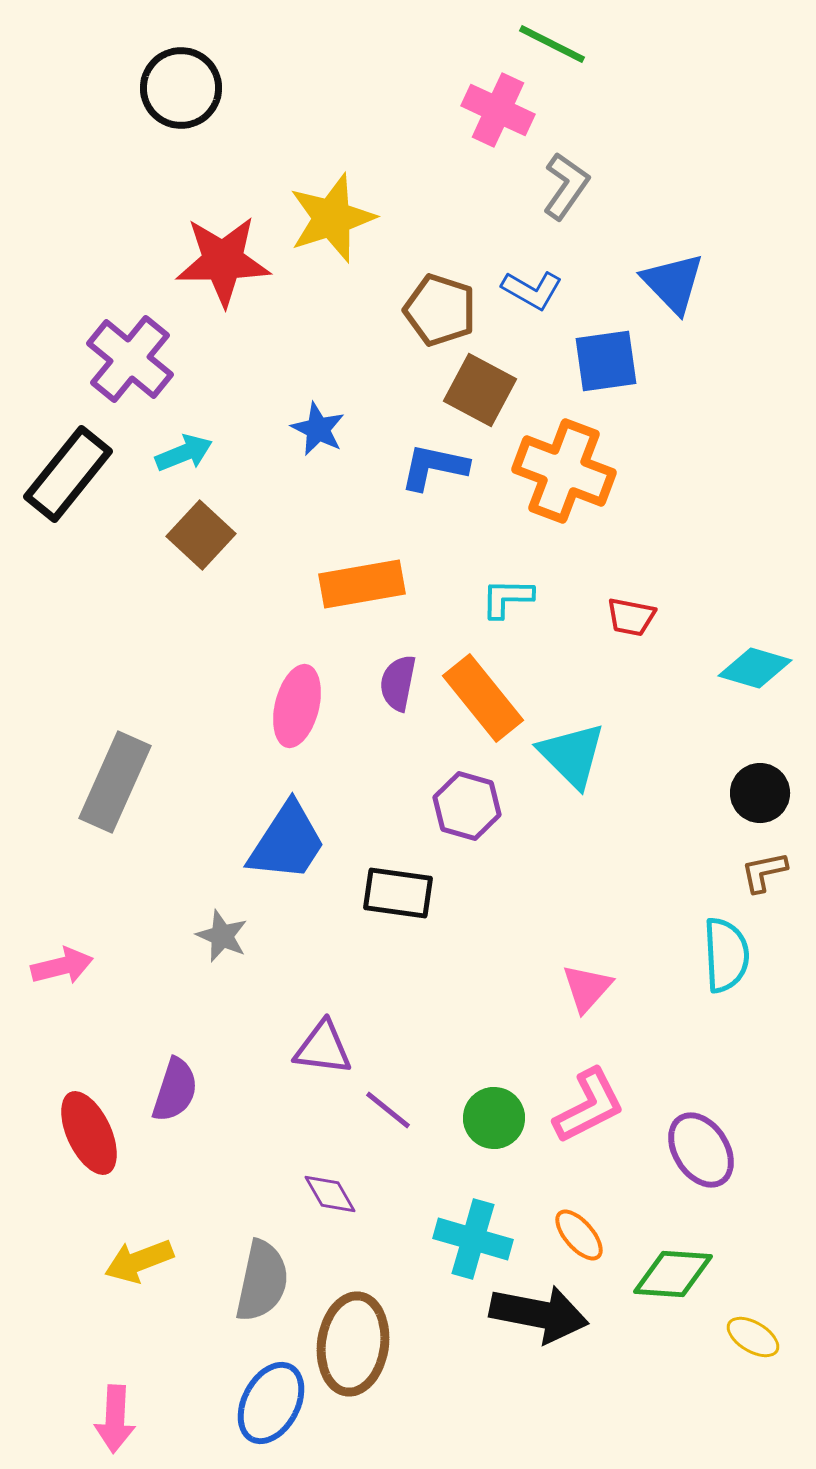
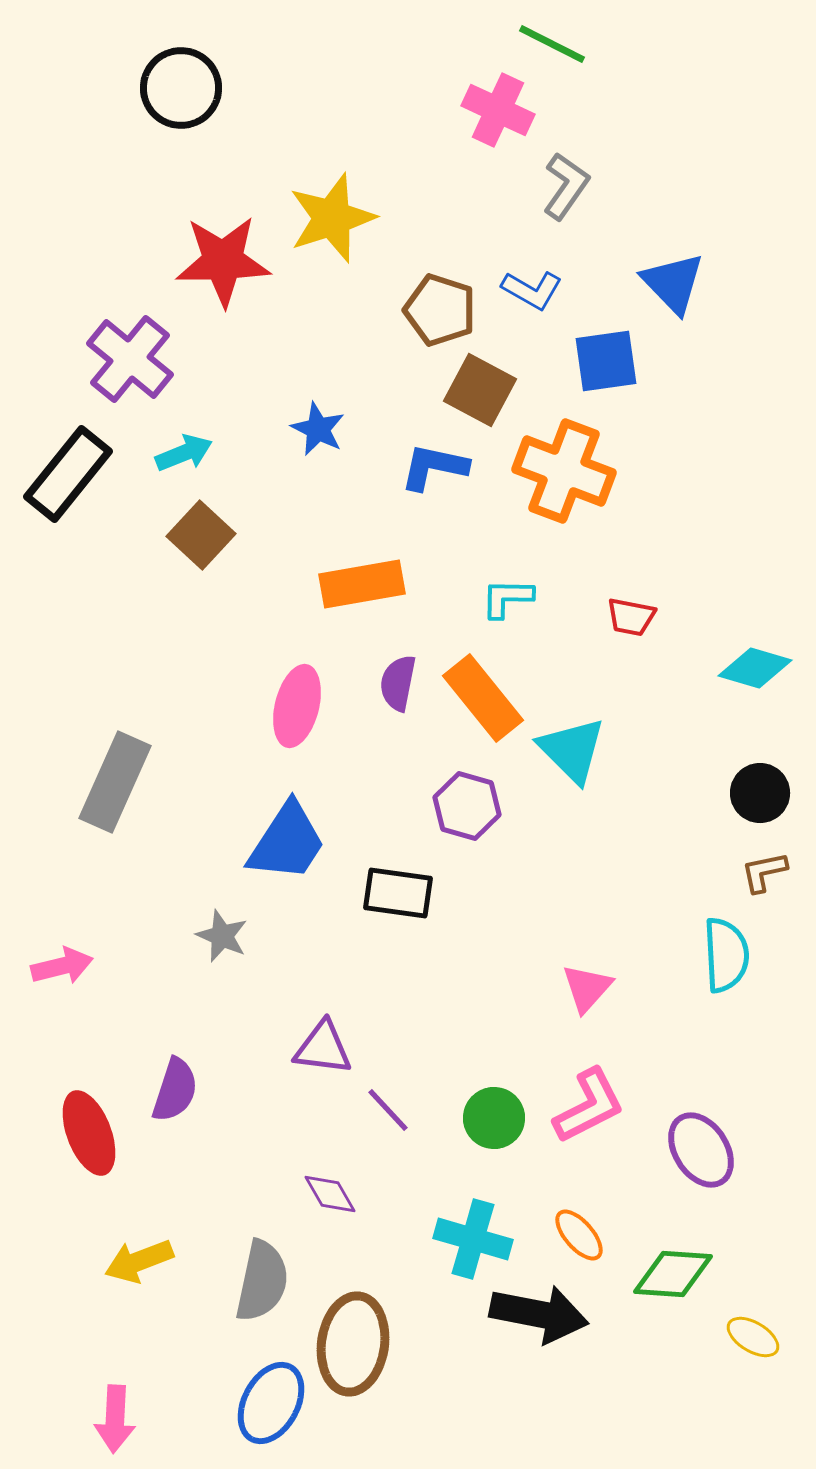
cyan triangle at (572, 755): moved 5 px up
purple line at (388, 1110): rotated 8 degrees clockwise
red ellipse at (89, 1133): rotated 4 degrees clockwise
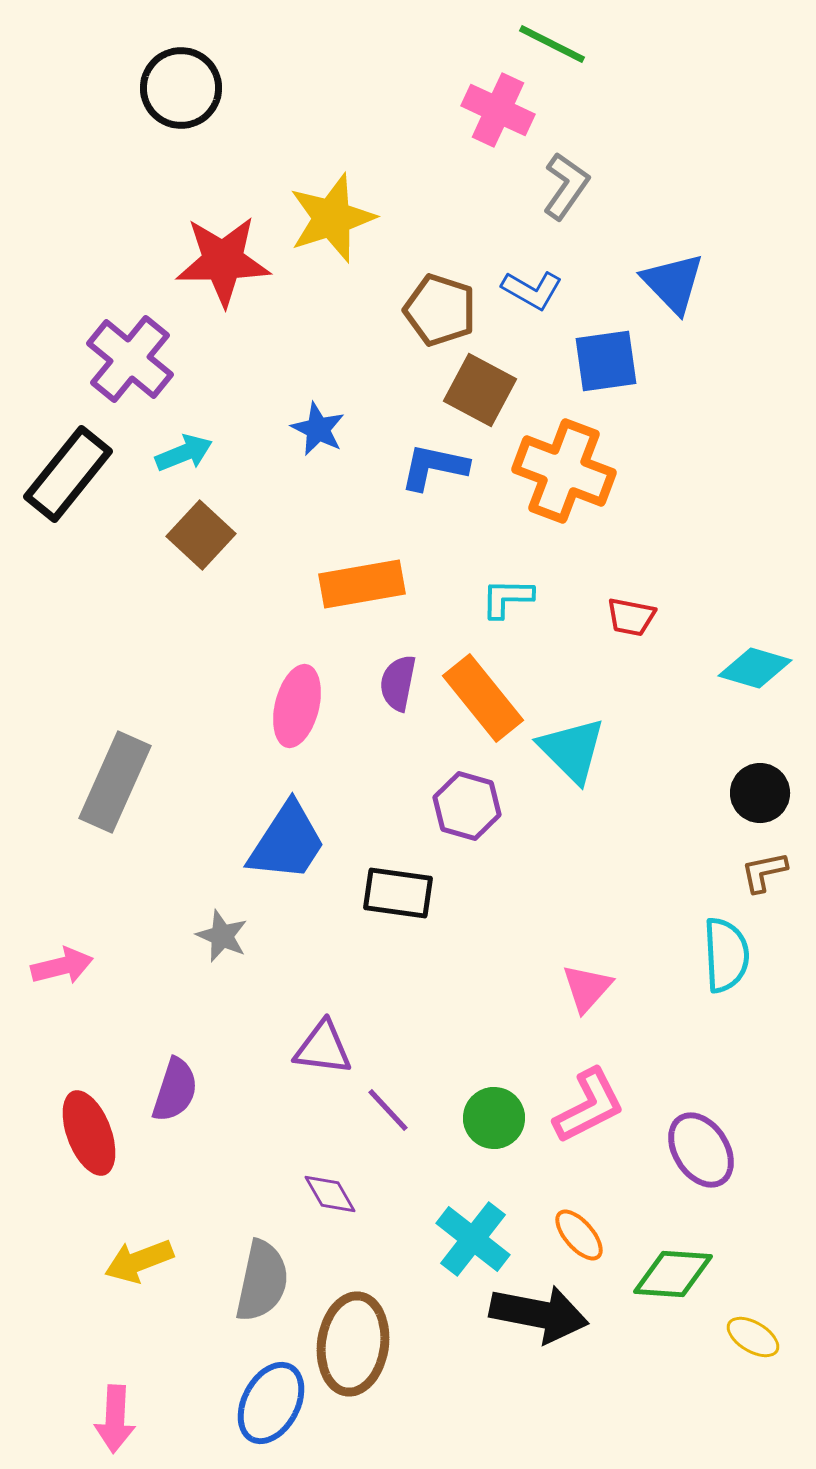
cyan cross at (473, 1239): rotated 22 degrees clockwise
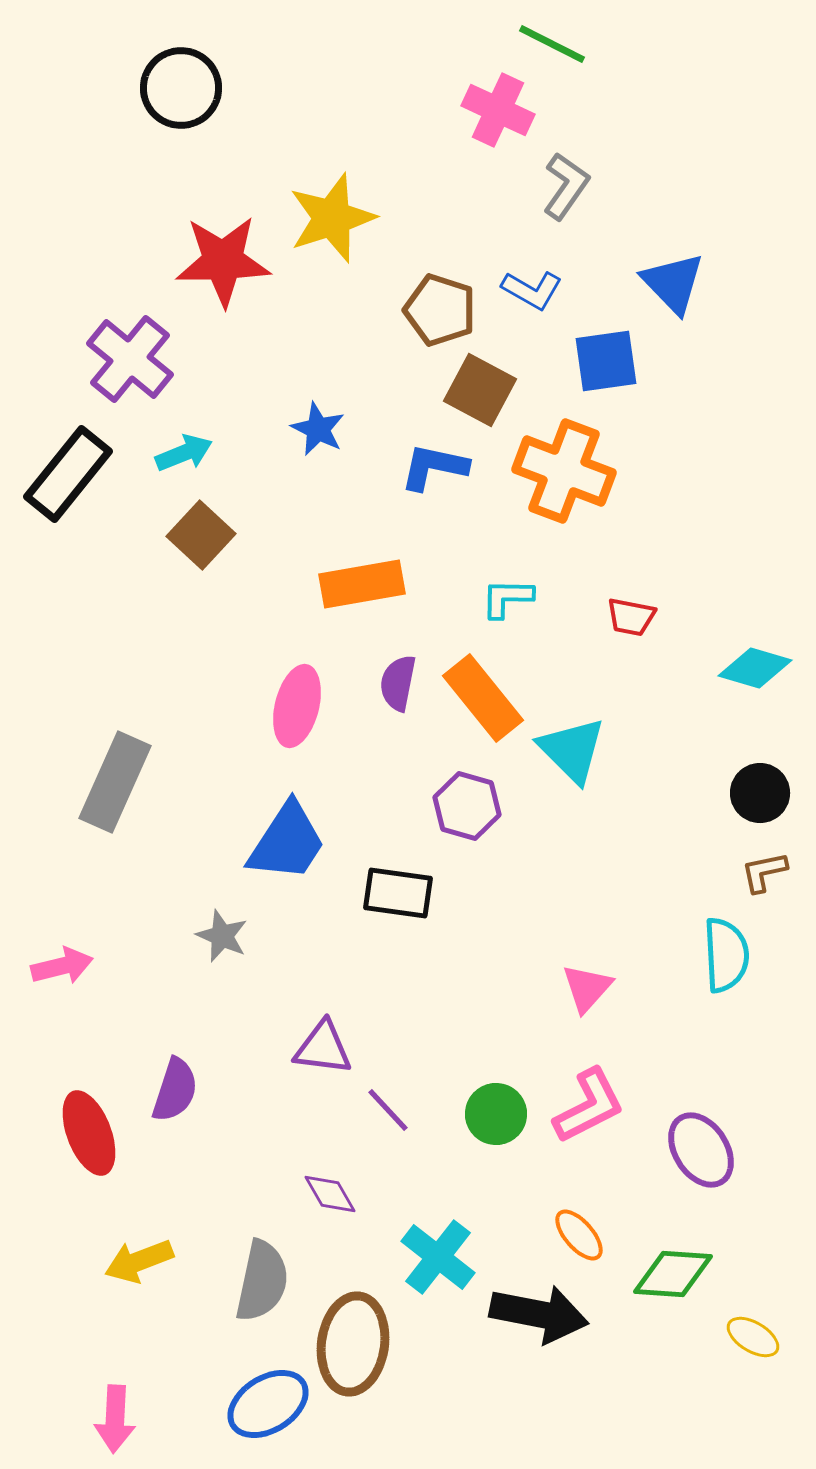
green circle at (494, 1118): moved 2 px right, 4 px up
cyan cross at (473, 1239): moved 35 px left, 18 px down
blue ellipse at (271, 1403): moved 3 px left, 1 px down; rotated 30 degrees clockwise
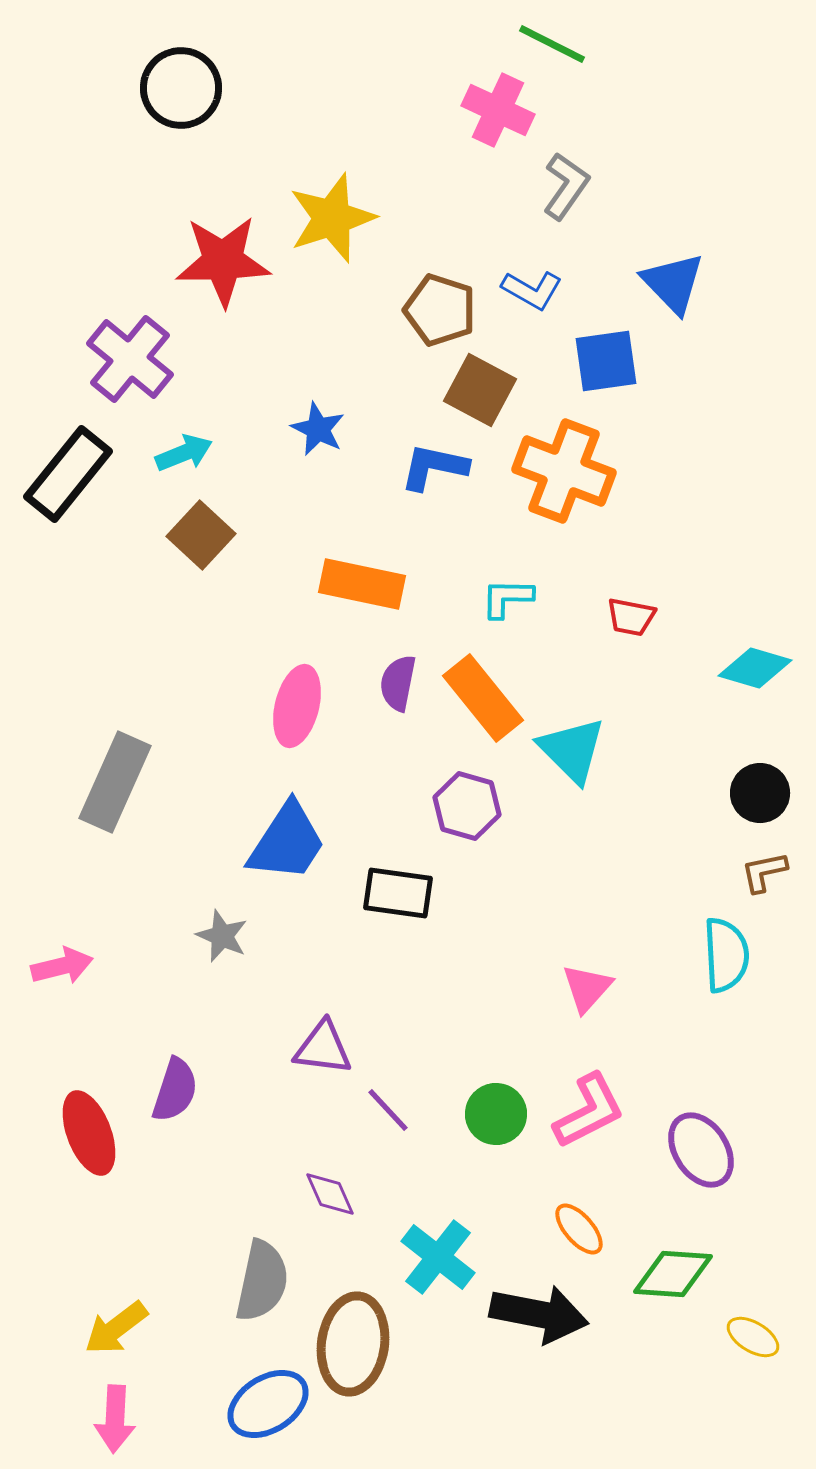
orange rectangle at (362, 584): rotated 22 degrees clockwise
pink L-shape at (589, 1106): moved 5 px down
purple diamond at (330, 1194): rotated 6 degrees clockwise
orange ellipse at (579, 1235): moved 6 px up
yellow arrow at (139, 1261): moved 23 px left, 67 px down; rotated 16 degrees counterclockwise
